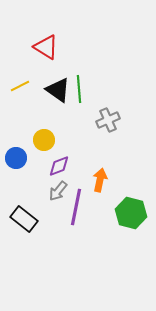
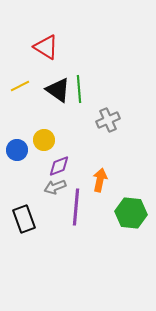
blue circle: moved 1 px right, 8 px up
gray arrow: moved 3 px left, 4 px up; rotated 30 degrees clockwise
purple line: rotated 6 degrees counterclockwise
green hexagon: rotated 8 degrees counterclockwise
black rectangle: rotated 32 degrees clockwise
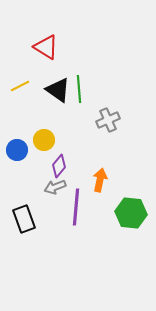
purple diamond: rotated 30 degrees counterclockwise
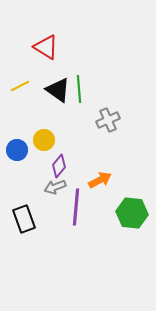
orange arrow: rotated 50 degrees clockwise
green hexagon: moved 1 px right
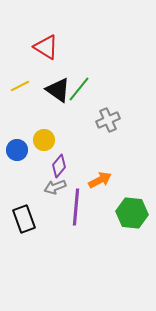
green line: rotated 44 degrees clockwise
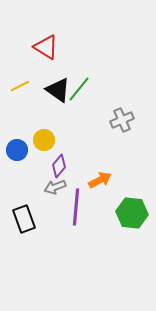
gray cross: moved 14 px right
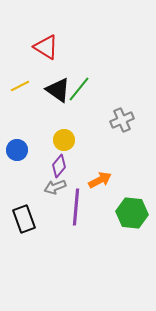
yellow circle: moved 20 px right
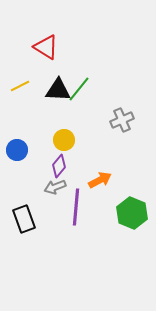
black triangle: rotated 32 degrees counterclockwise
green hexagon: rotated 16 degrees clockwise
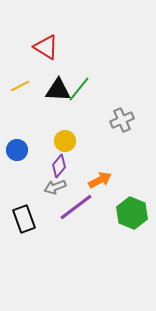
yellow circle: moved 1 px right, 1 px down
purple line: rotated 48 degrees clockwise
